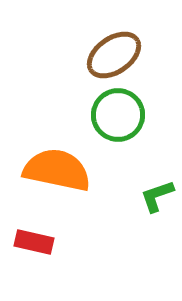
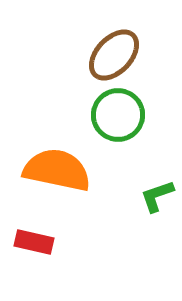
brown ellipse: rotated 12 degrees counterclockwise
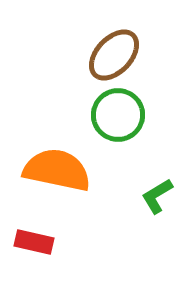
green L-shape: rotated 12 degrees counterclockwise
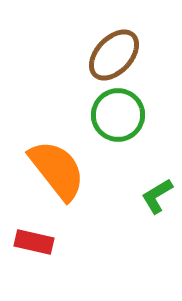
orange semicircle: rotated 40 degrees clockwise
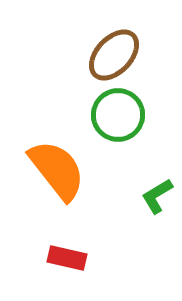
red rectangle: moved 33 px right, 16 px down
